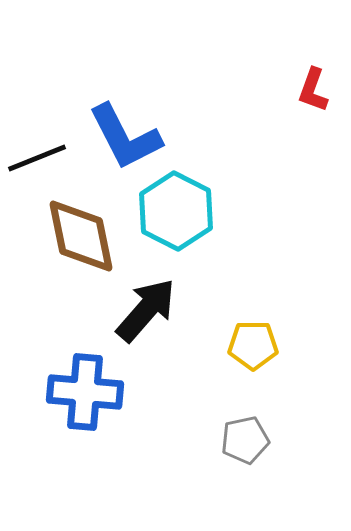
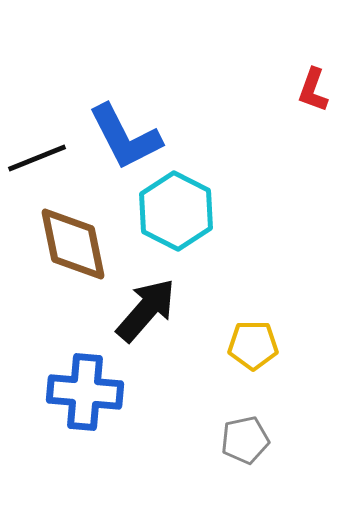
brown diamond: moved 8 px left, 8 px down
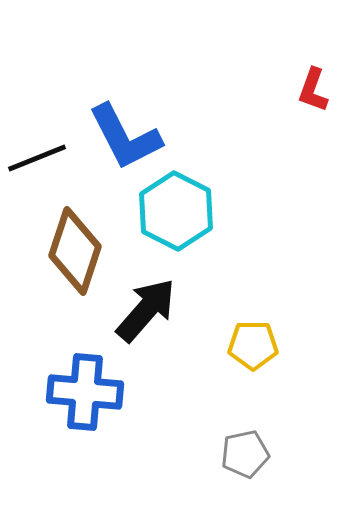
brown diamond: moved 2 px right, 7 px down; rotated 30 degrees clockwise
gray pentagon: moved 14 px down
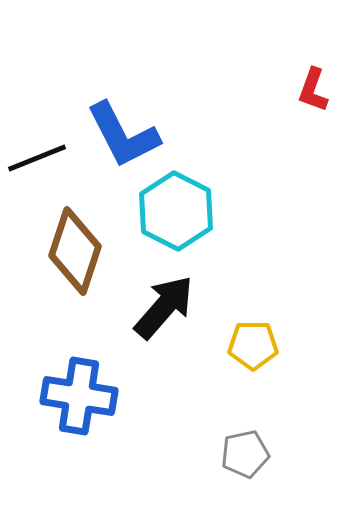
blue L-shape: moved 2 px left, 2 px up
black arrow: moved 18 px right, 3 px up
blue cross: moved 6 px left, 4 px down; rotated 4 degrees clockwise
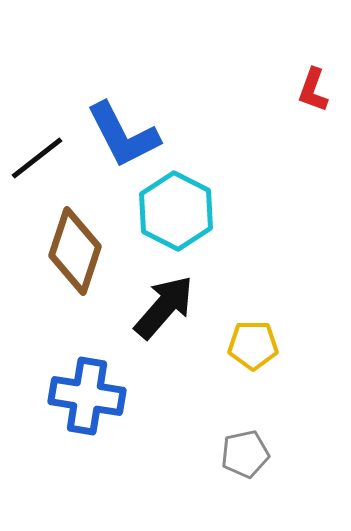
black line: rotated 16 degrees counterclockwise
blue cross: moved 8 px right
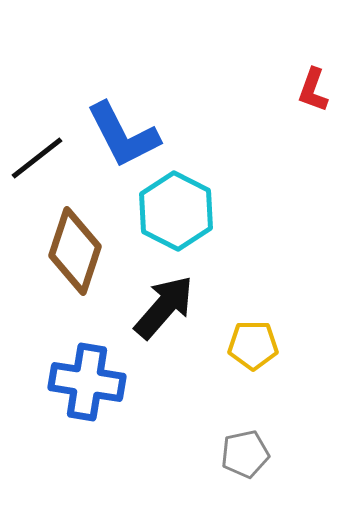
blue cross: moved 14 px up
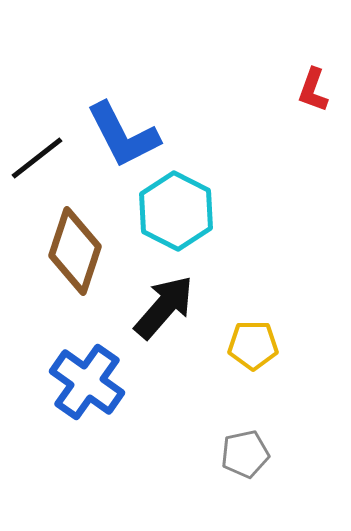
blue cross: rotated 26 degrees clockwise
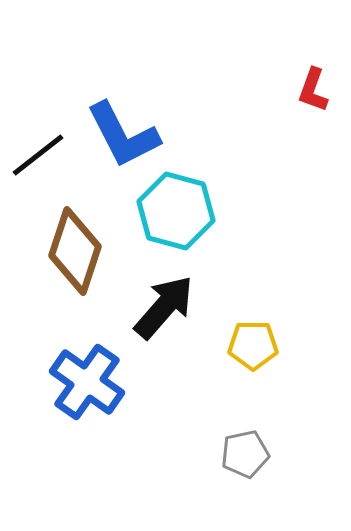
black line: moved 1 px right, 3 px up
cyan hexagon: rotated 12 degrees counterclockwise
